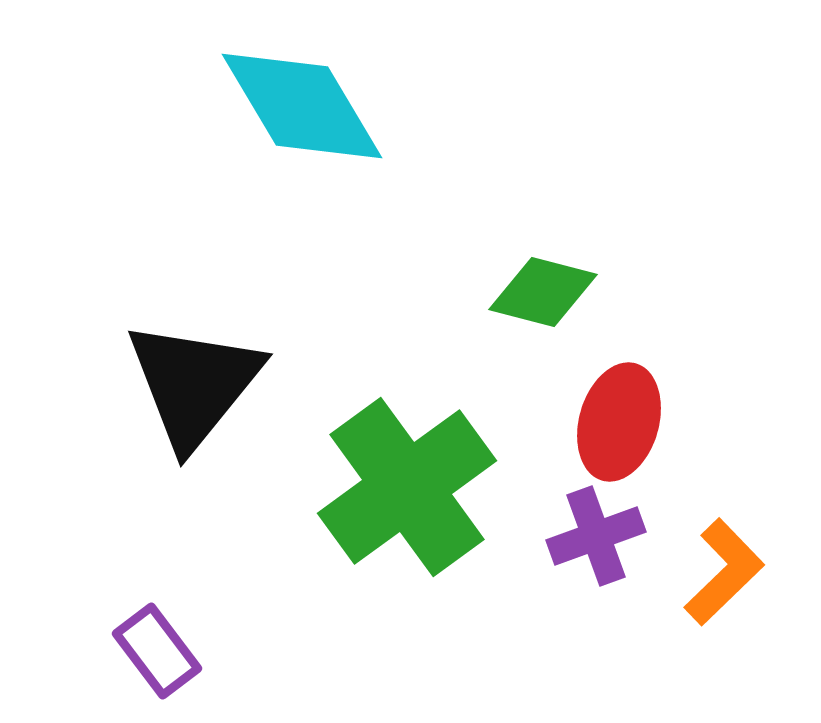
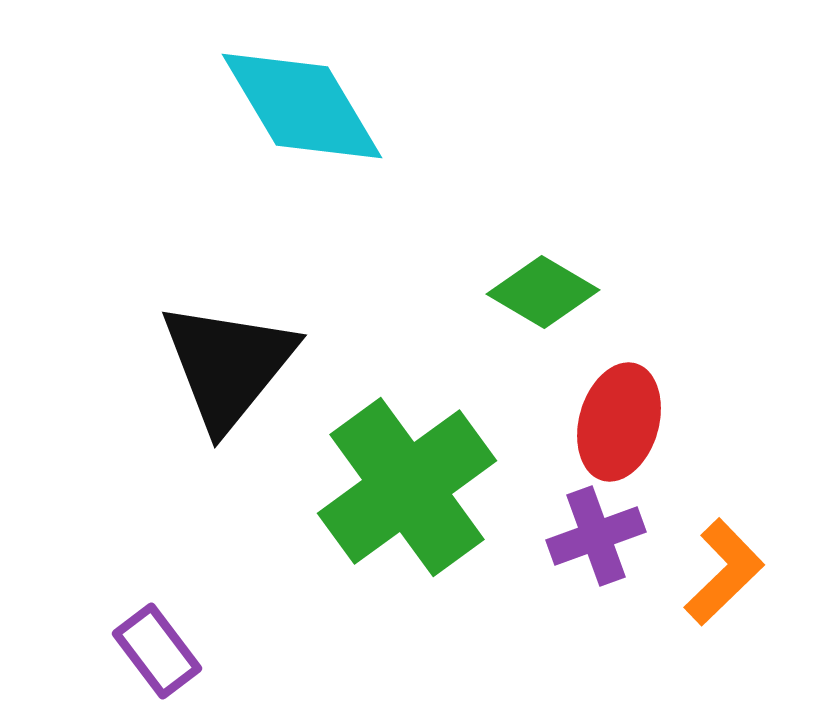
green diamond: rotated 16 degrees clockwise
black triangle: moved 34 px right, 19 px up
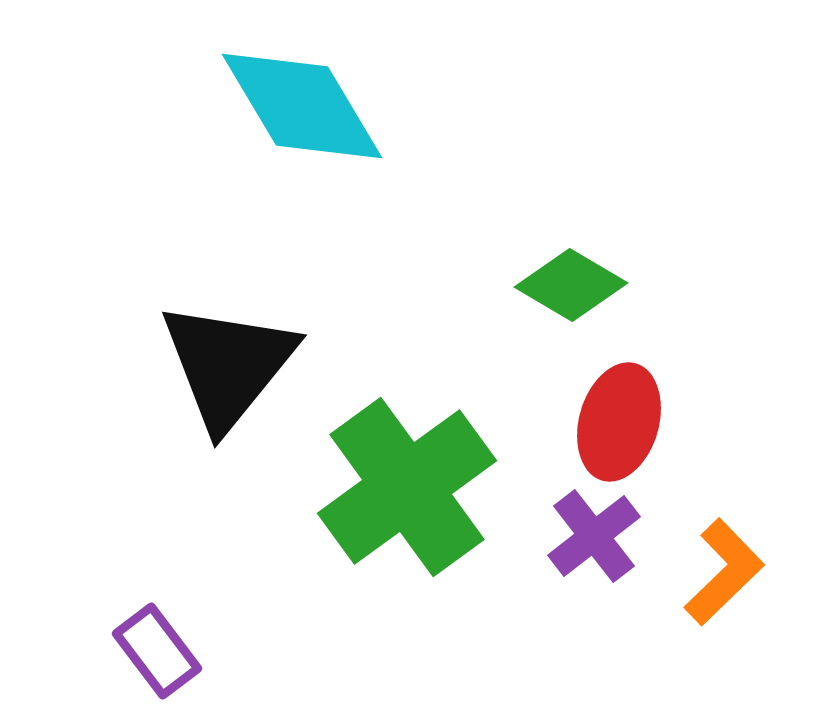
green diamond: moved 28 px right, 7 px up
purple cross: moved 2 px left; rotated 18 degrees counterclockwise
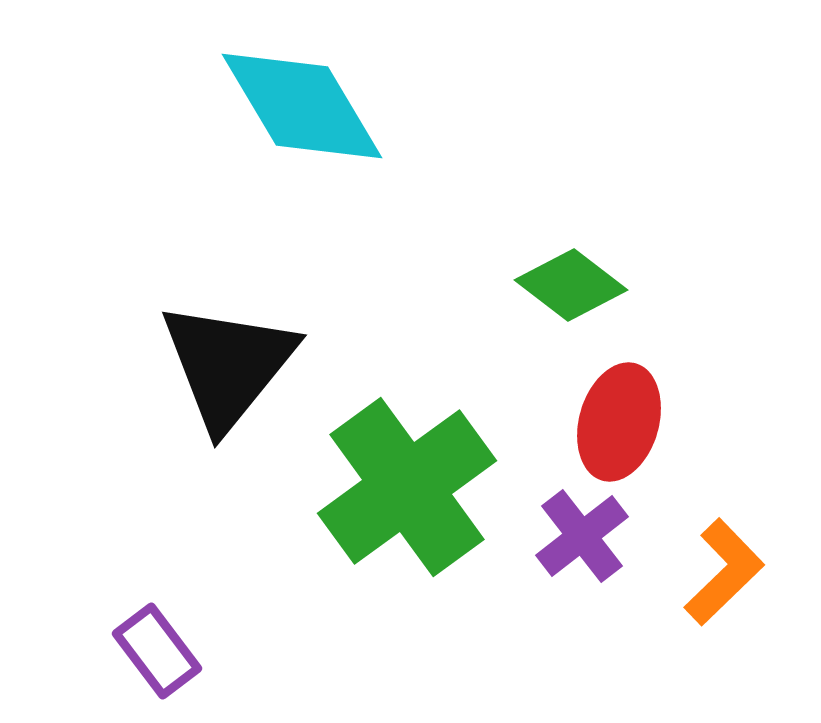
green diamond: rotated 7 degrees clockwise
purple cross: moved 12 px left
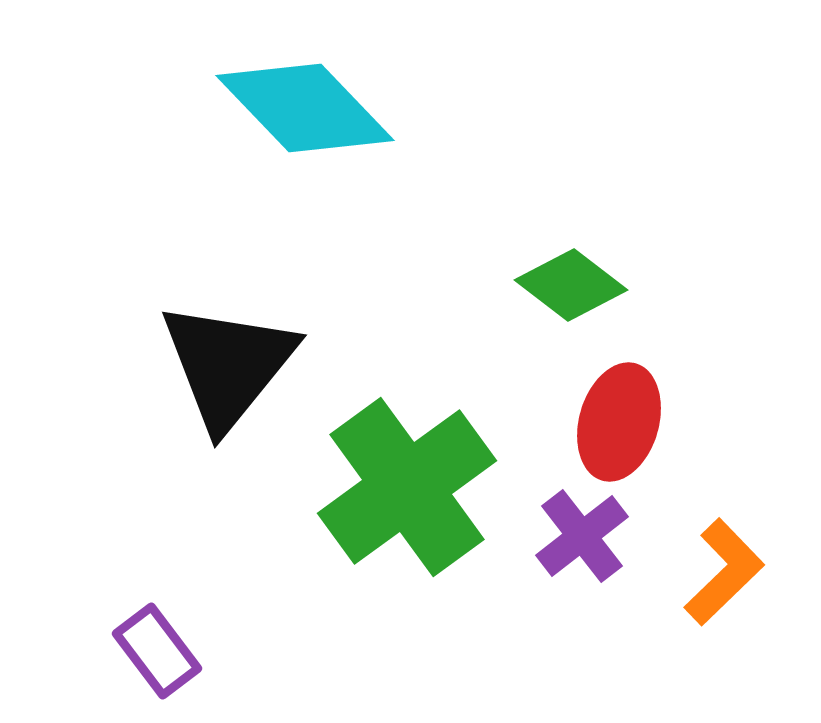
cyan diamond: moved 3 px right, 2 px down; rotated 13 degrees counterclockwise
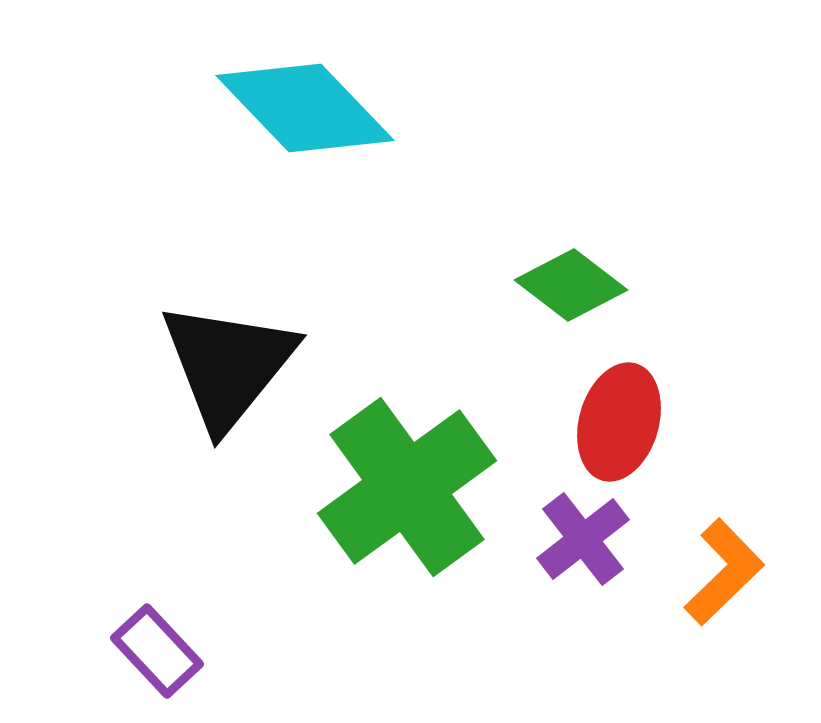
purple cross: moved 1 px right, 3 px down
purple rectangle: rotated 6 degrees counterclockwise
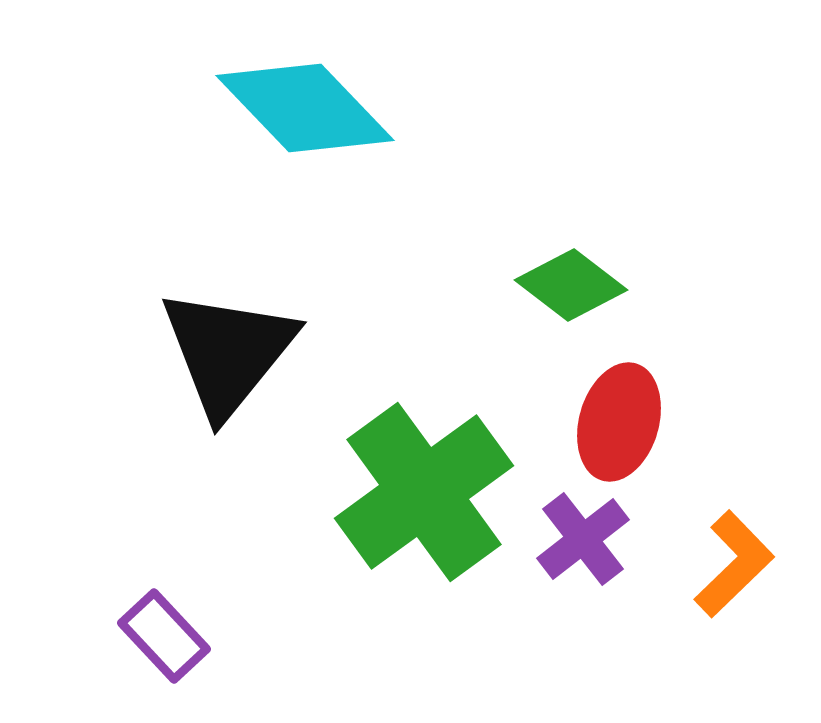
black triangle: moved 13 px up
green cross: moved 17 px right, 5 px down
orange L-shape: moved 10 px right, 8 px up
purple rectangle: moved 7 px right, 15 px up
